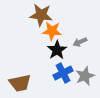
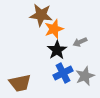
orange star: moved 2 px right, 2 px up; rotated 24 degrees counterclockwise
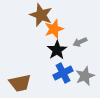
brown star: rotated 15 degrees clockwise
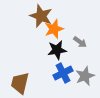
brown star: moved 1 px down
gray arrow: rotated 120 degrees counterclockwise
black star: rotated 24 degrees clockwise
brown trapezoid: rotated 115 degrees clockwise
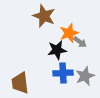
brown star: moved 3 px right
orange star: moved 15 px right, 4 px down
blue cross: rotated 24 degrees clockwise
brown trapezoid: rotated 20 degrees counterclockwise
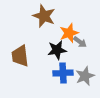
brown trapezoid: moved 27 px up
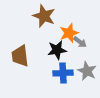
gray star: moved 2 px right, 5 px up; rotated 24 degrees counterclockwise
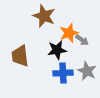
gray arrow: moved 2 px right, 2 px up
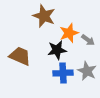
gray arrow: moved 6 px right
brown trapezoid: rotated 120 degrees clockwise
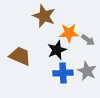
orange star: rotated 18 degrees clockwise
black star: rotated 12 degrees counterclockwise
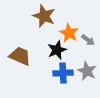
orange star: rotated 30 degrees clockwise
